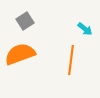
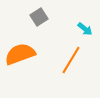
gray square: moved 14 px right, 4 px up
orange line: rotated 24 degrees clockwise
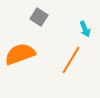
gray square: rotated 24 degrees counterclockwise
cyan arrow: rotated 28 degrees clockwise
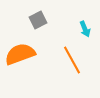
gray square: moved 1 px left, 3 px down; rotated 30 degrees clockwise
orange line: moved 1 px right; rotated 60 degrees counterclockwise
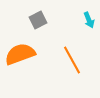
cyan arrow: moved 4 px right, 9 px up
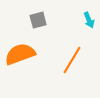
gray square: rotated 12 degrees clockwise
orange line: rotated 60 degrees clockwise
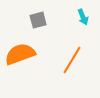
cyan arrow: moved 6 px left, 3 px up
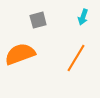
cyan arrow: rotated 42 degrees clockwise
orange line: moved 4 px right, 2 px up
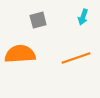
orange semicircle: rotated 16 degrees clockwise
orange line: rotated 40 degrees clockwise
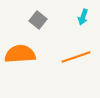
gray square: rotated 36 degrees counterclockwise
orange line: moved 1 px up
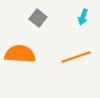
gray square: moved 2 px up
orange semicircle: rotated 8 degrees clockwise
